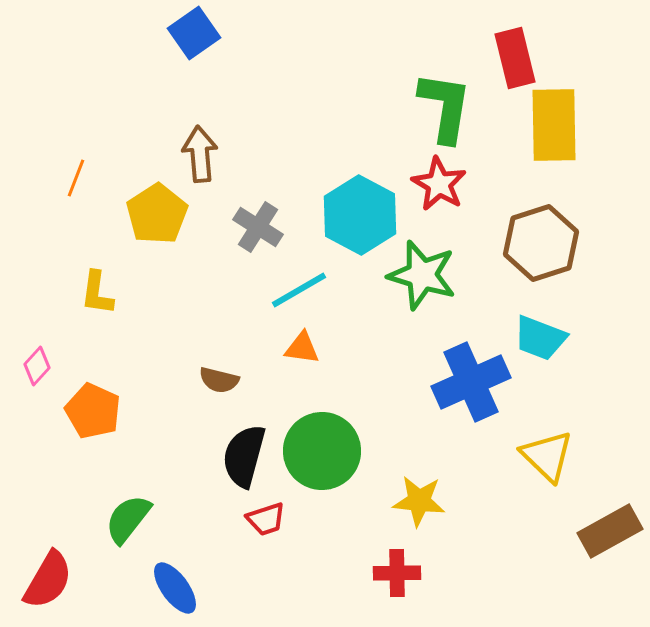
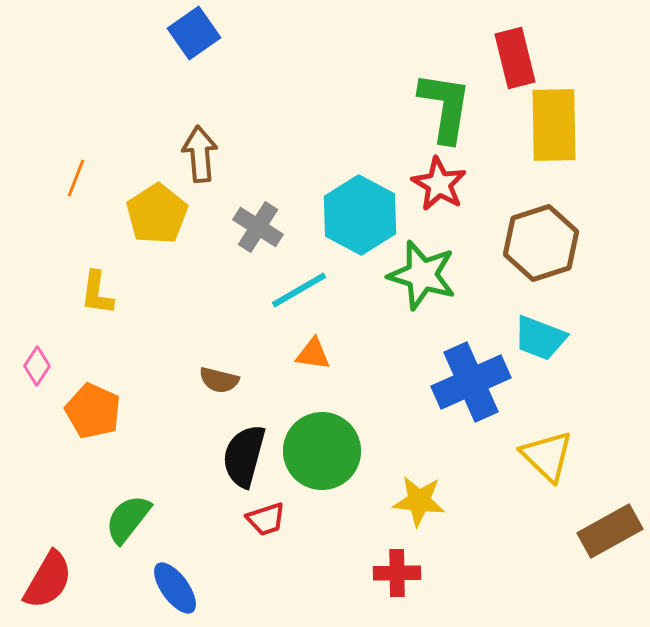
orange triangle: moved 11 px right, 6 px down
pink diamond: rotated 9 degrees counterclockwise
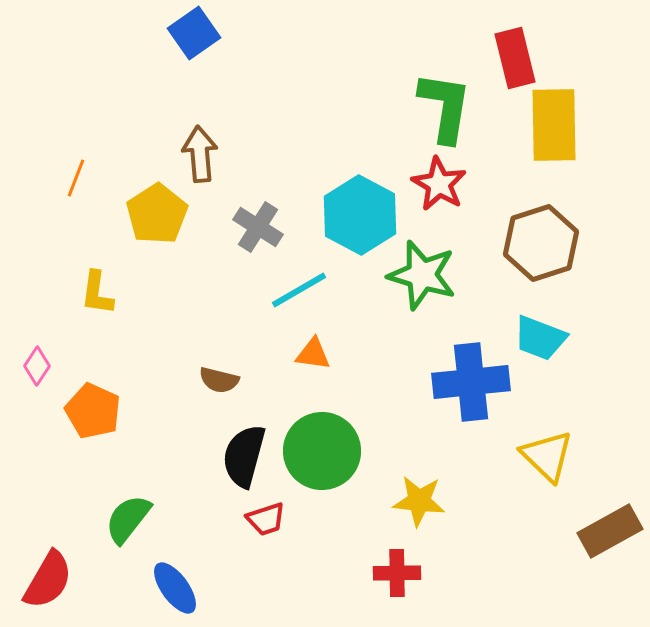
blue cross: rotated 18 degrees clockwise
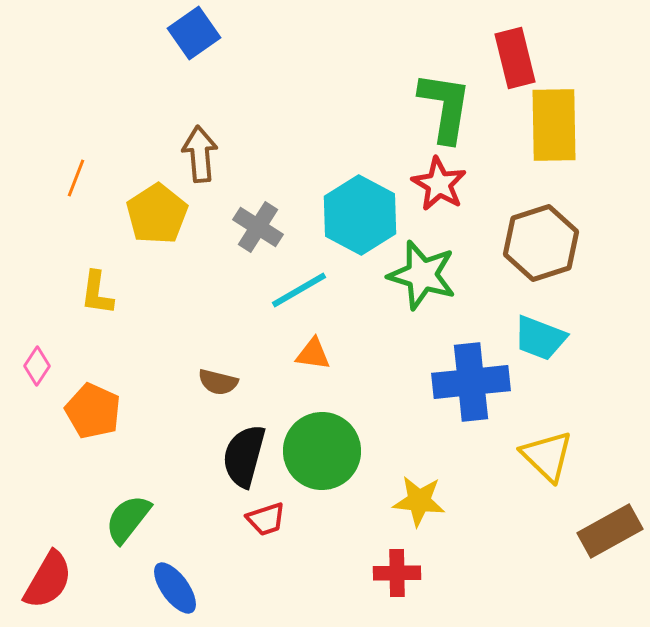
brown semicircle: moved 1 px left, 2 px down
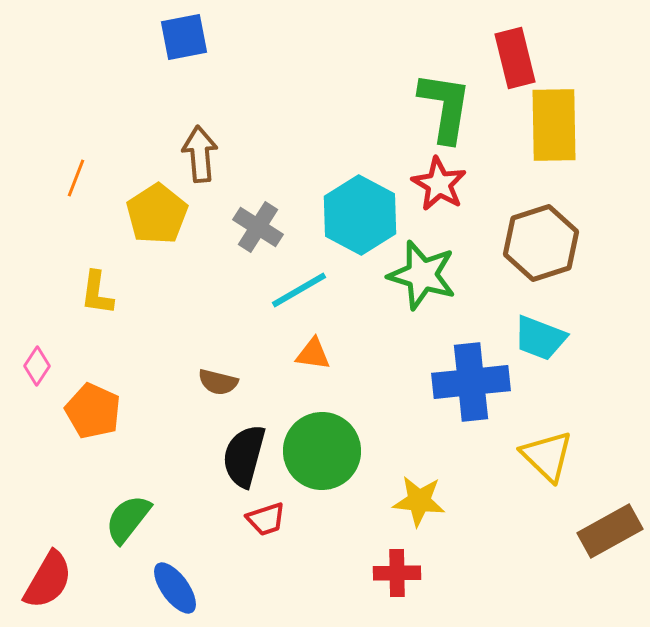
blue square: moved 10 px left, 4 px down; rotated 24 degrees clockwise
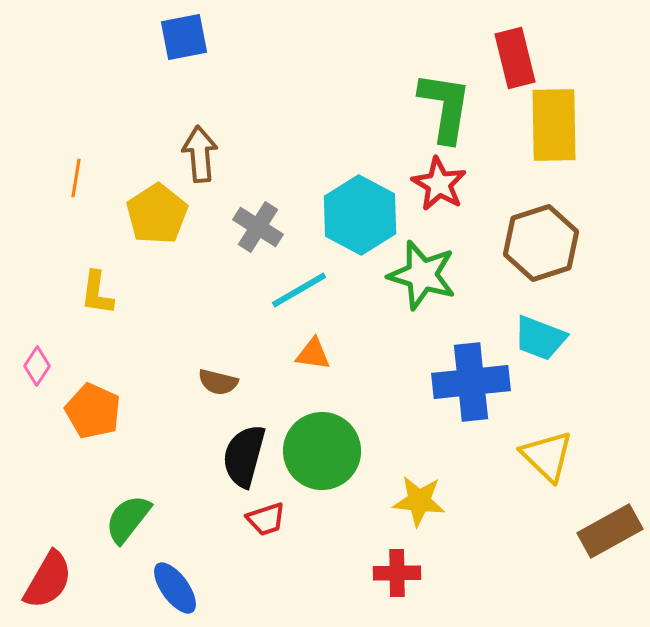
orange line: rotated 12 degrees counterclockwise
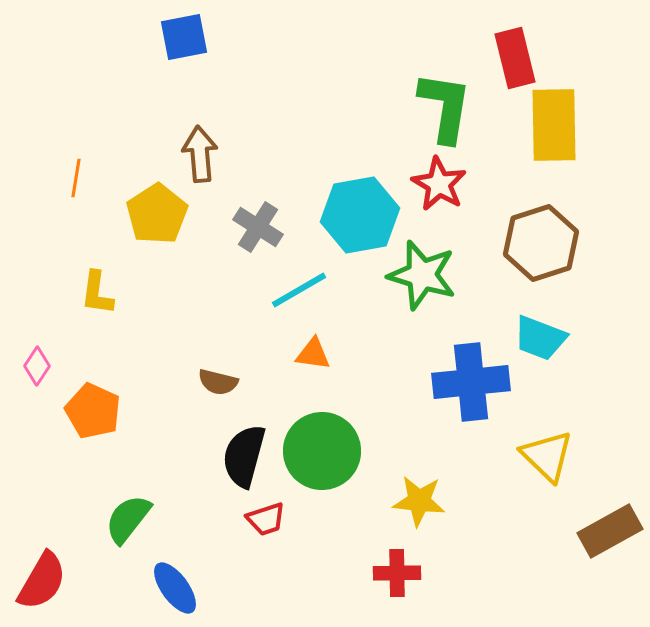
cyan hexagon: rotated 22 degrees clockwise
red semicircle: moved 6 px left, 1 px down
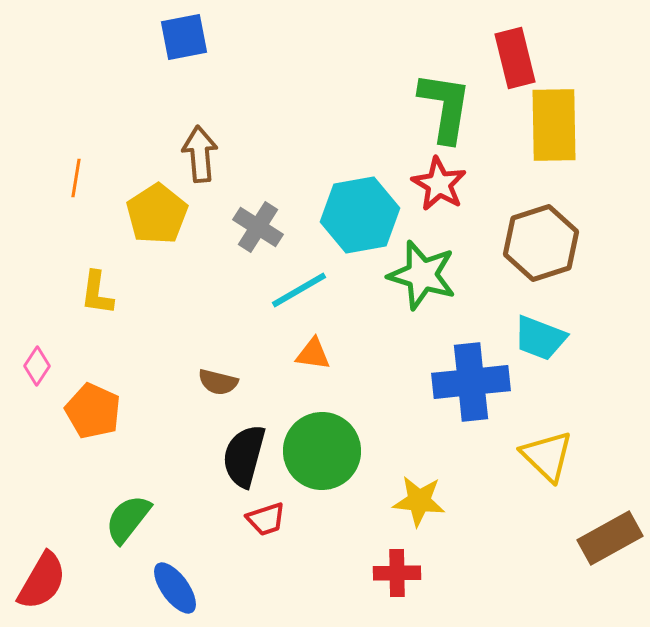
brown rectangle: moved 7 px down
